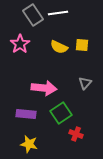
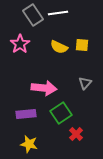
purple rectangle: rotated 12 degrees counterclockwise
red cross: rotated 24 degrees clockwise
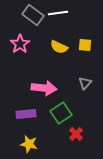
gray rectangle: rotated 20 degrees counterclockwise
yellow square: moved 3 px right
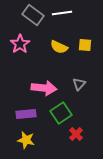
white line: moved 4 px right
gray triangle: moved 6 px left, 1 px down
yellow star: moved 3 px left, 4 px up
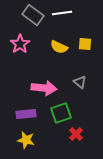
yellow square: moved 1 px up
gray triangle: moved 1 px right, 2 px up; rotated 32 degrees counterclockwise
green square: rotated 15 degrees clockwise
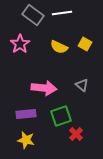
yellow square: rotated 24 degrees clockwise
gray triangle: moved 2 px right, 3 px down
green square: moved 3 px down
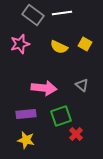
pink star: rotated 18 degrees clockwise
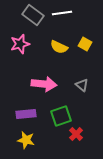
pink arrow: moved 4 px up
